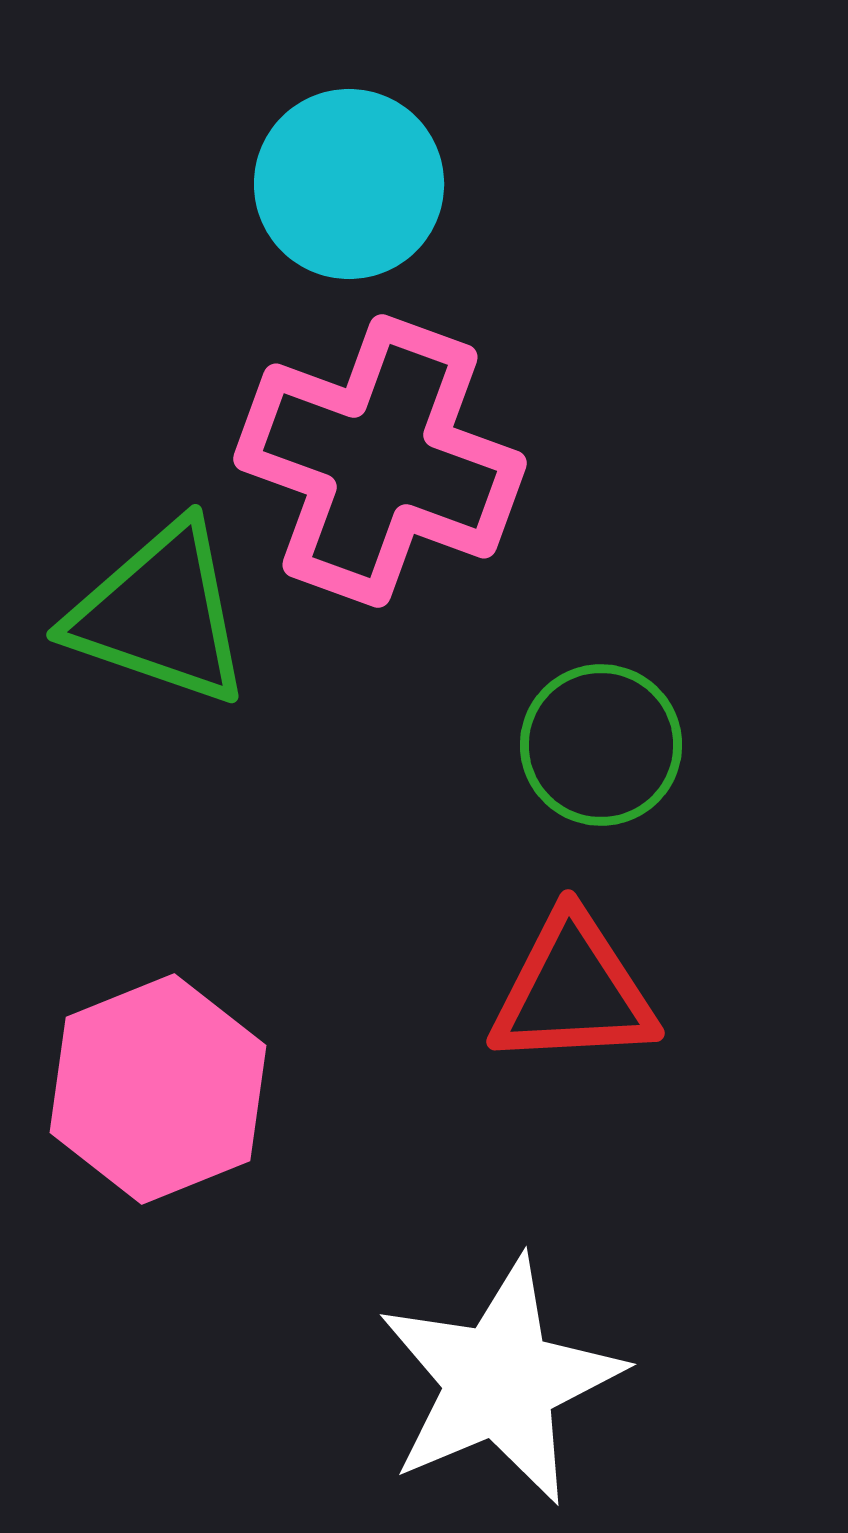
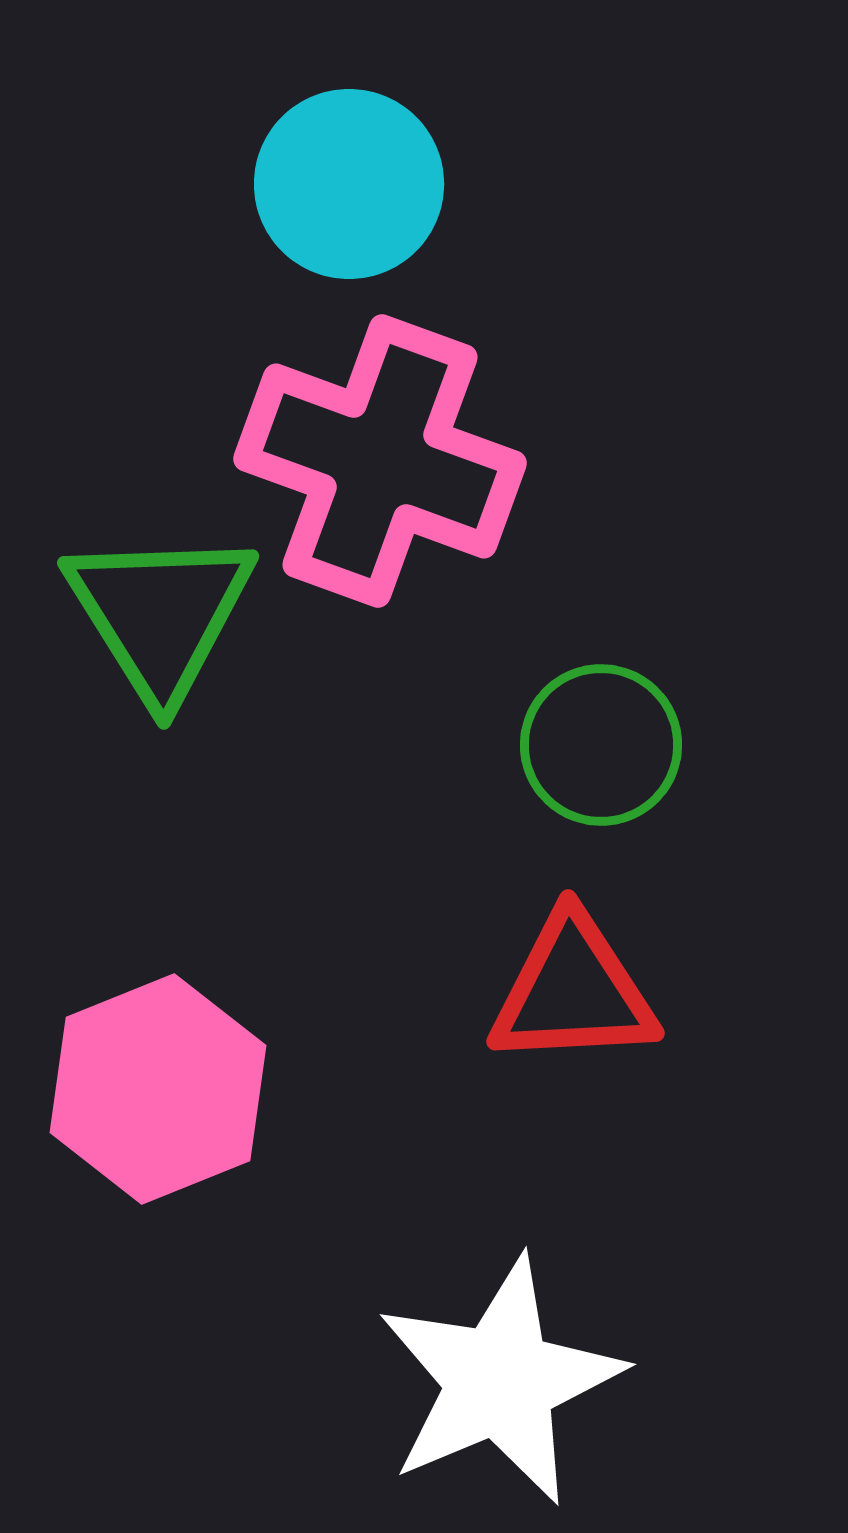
green triangle: rotated 39 degrees clockwise
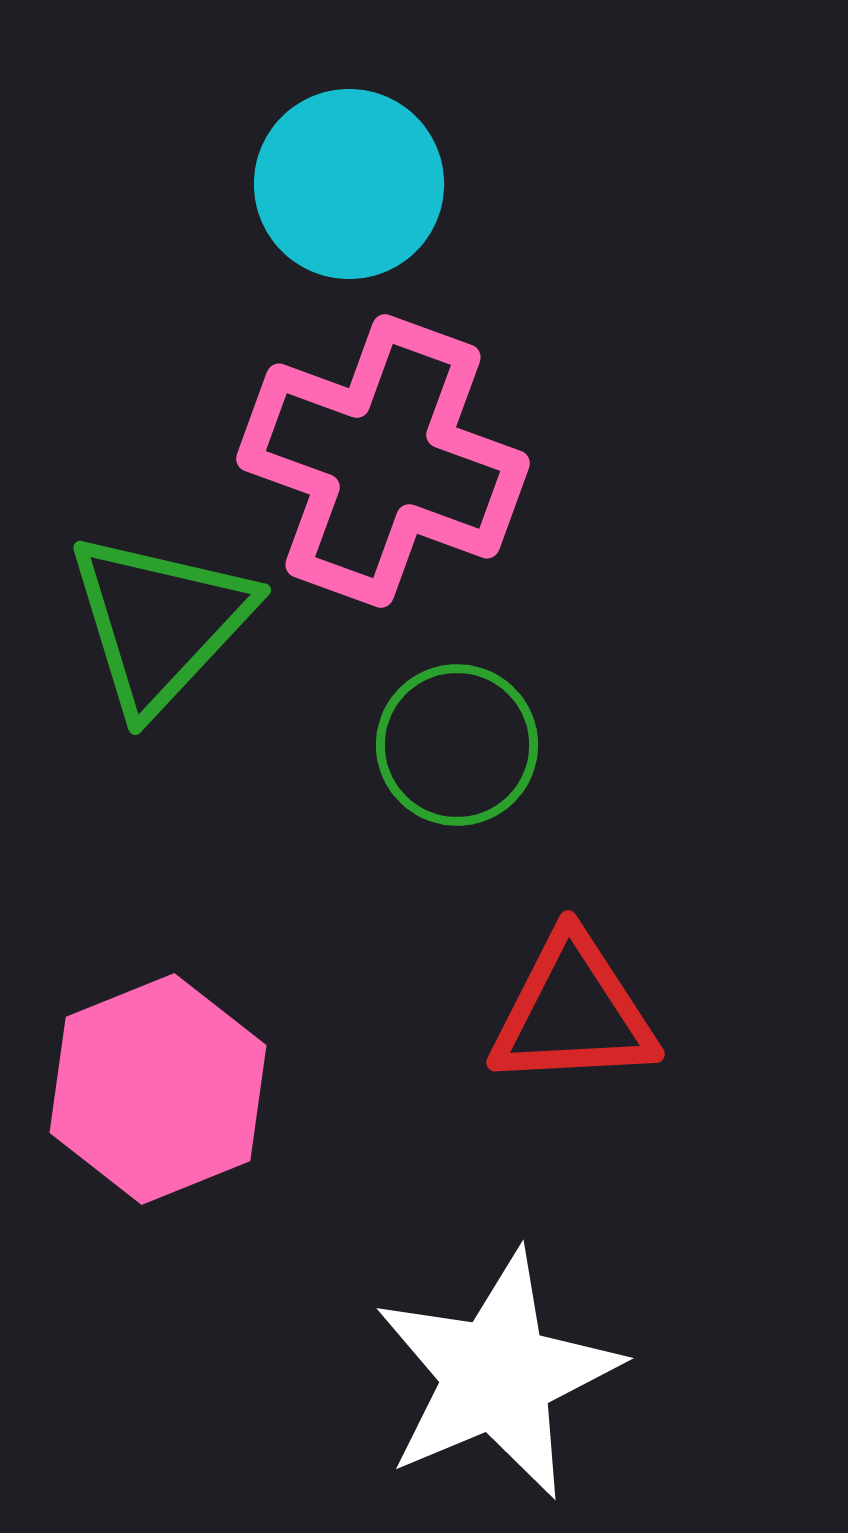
pink cross: moved 3 px right
green triangle: moved 8 px down; rotated 15 degrees clockwise
green circle: moved 144 px left
red triangle: moved 21 px down
white star: moved 3 px left, 6 px up
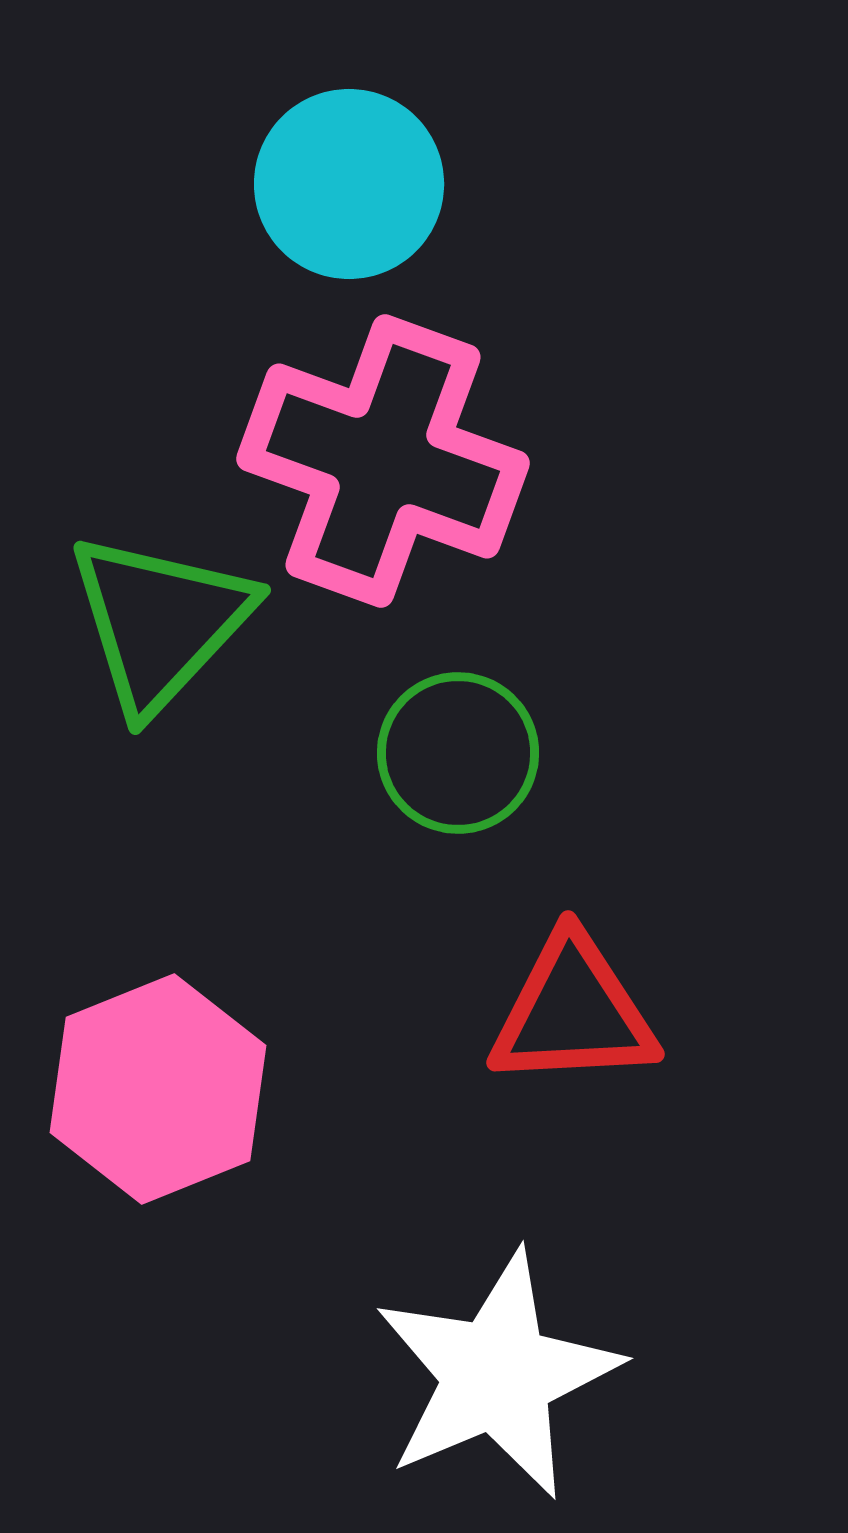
green circle: moved 1 px right, 8 px down
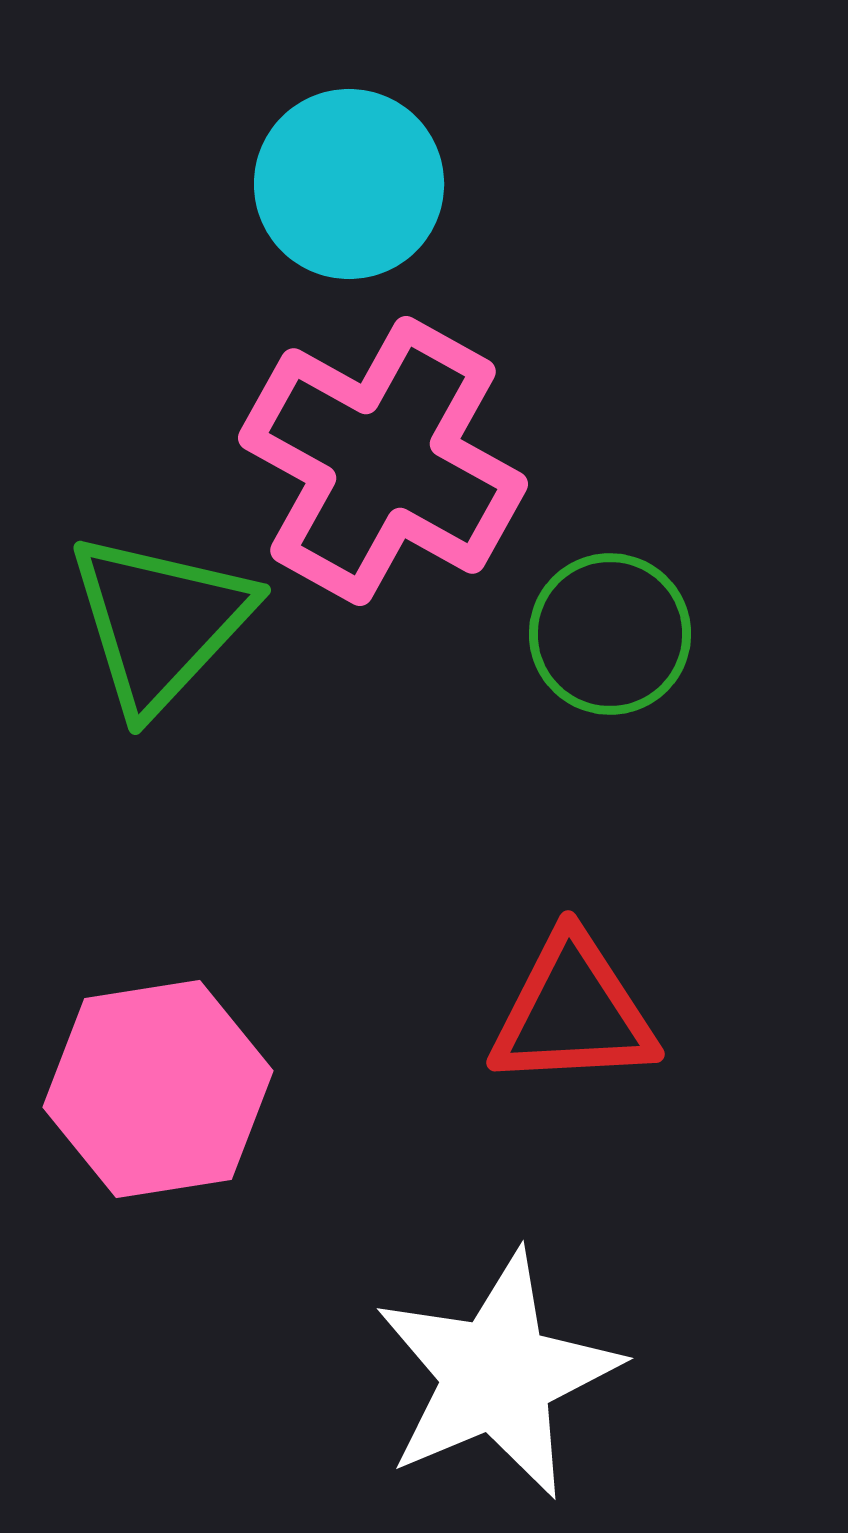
pink cross: rotated 9 degrees clockwise
green circle: moved 152 px right, 119 px up
pink hexagon: rotated 13 degrees clockwise
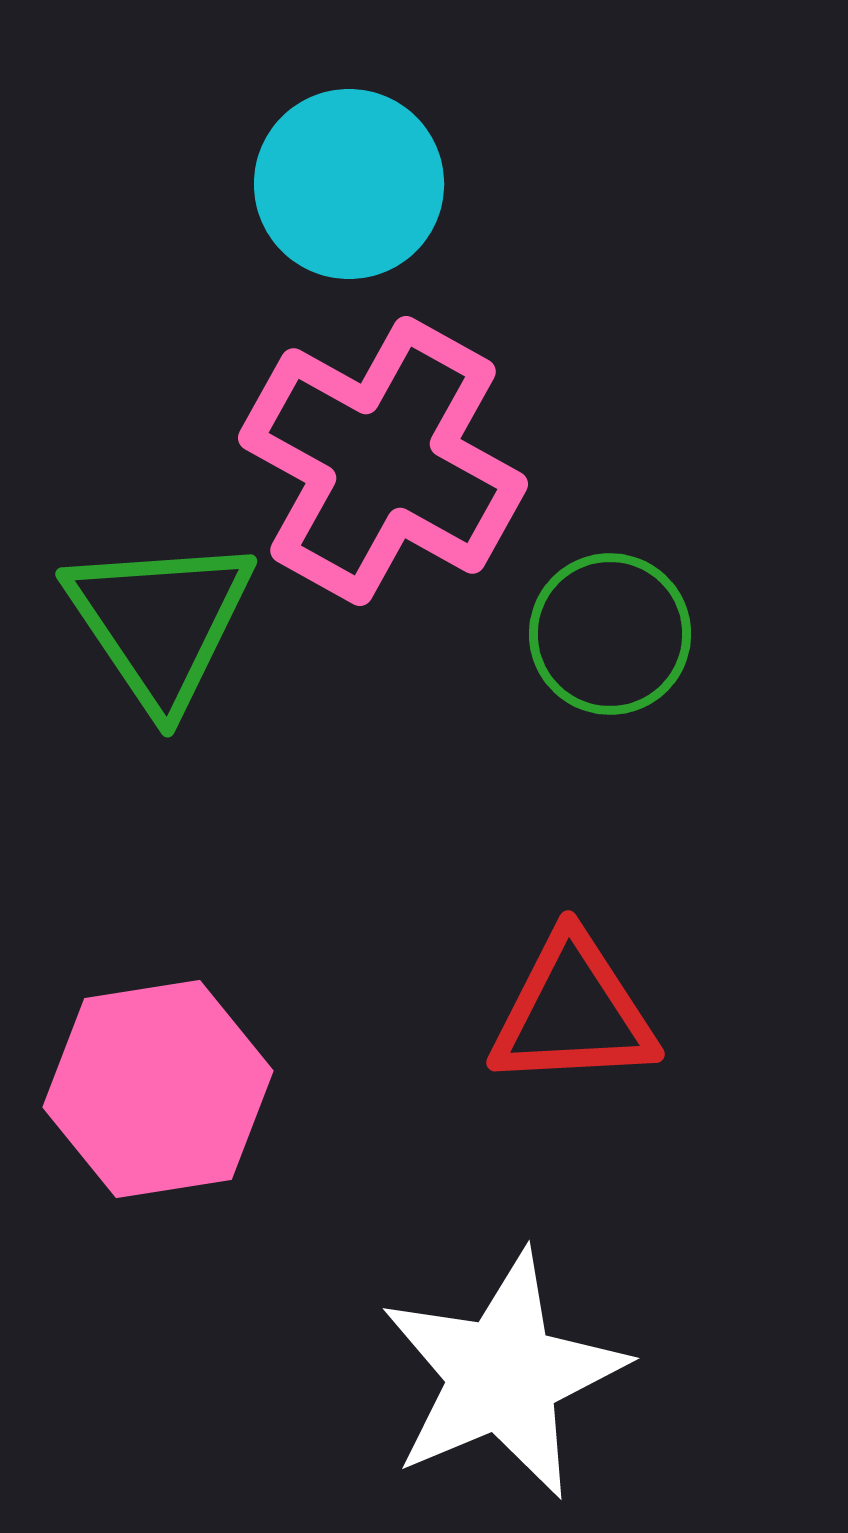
green triangle: rotated 17 degrees counterclockwise
white star: moved 6 px right
